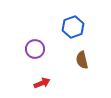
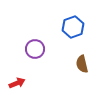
brown semicircle: moved 4 px down
red arrow: moved 25 px left
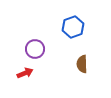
brown semicircle: rotated 12 degrees clockwise
red arrow: moved 8 px right, 10 px up
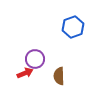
purple circle: moved 10 px down
brown semicircle: moved 23 px left, 12 px down
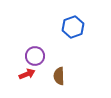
purple circle: moved 3 px up
red arrow: moved 2 px right, 1 px down
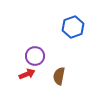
brown semicircle: rotated 12 degrees clockwise
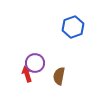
purple circle: moved 7 px down
red arrow: rotated 84 degrees counterclockwise
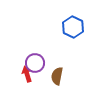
blue hexagon: rotated 15 degrees counterclockwise
brown semicircle: moved 2 px left
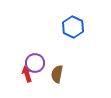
brown semicircle: moved 2 px up
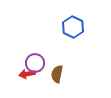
red arrow: rotated 84 degrees counterclockwise
